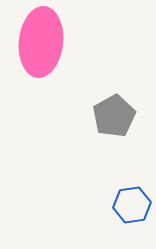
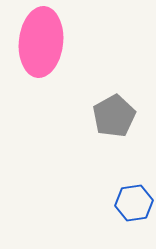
blue hexagon: moved 2 px right, 2 px up
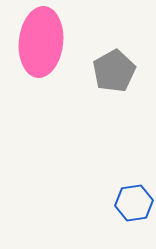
gray pentagon: moved 45 px up
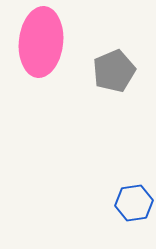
gray pentagon: rotated 6 degrees clockwise
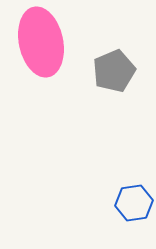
pink ellipse: rotated 18 degrees counterclockwise
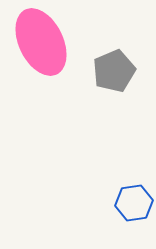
pink ellipse: rotated 14 degrees counterclockwise
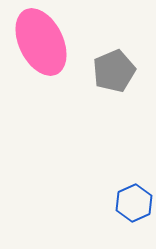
blue hexagon: rotated 15 degrees counterclockwise
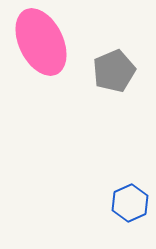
blue hexagon: moved 4 px left
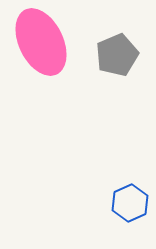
gray pentagon: moved 3 px right, 16 px up
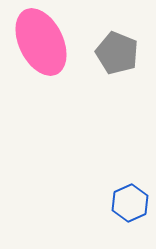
gray pentagon: moved 2 px up; rotated 27 degrees counterclockwise
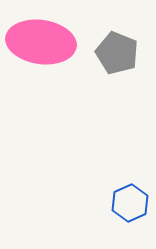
pink ellipse: rotated 56 degrees counterclockwise
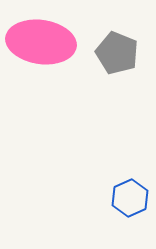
blue hexagon: moved 5 px up
